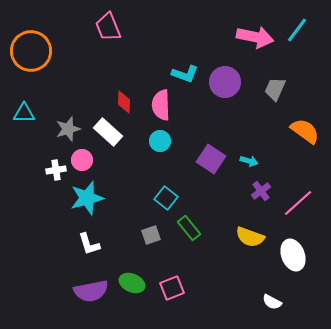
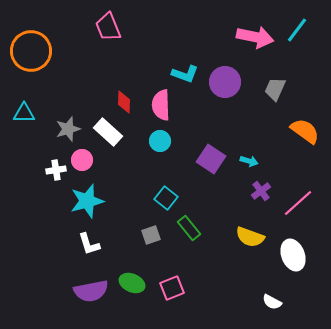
cyan star: moved 3 px down
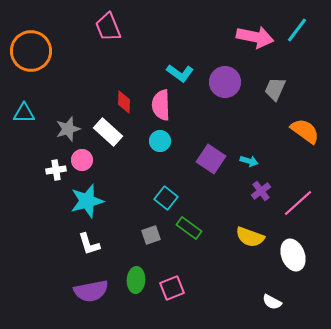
cyan L-shape: moved 5 px left, 1 px up; rotated 16 degrees clockwise
green rectangle: rotated 15 degrees counterclockwise
green ellipse: moved 4 px right, 3 px up; rotated 70 degrees clockwise
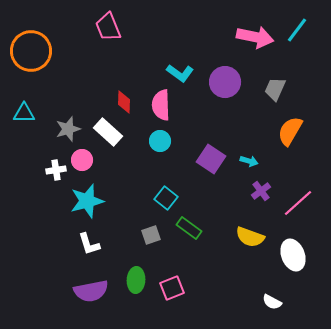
orange semicircle: moved 15 px left; rotated 96 degrees counterclockwise
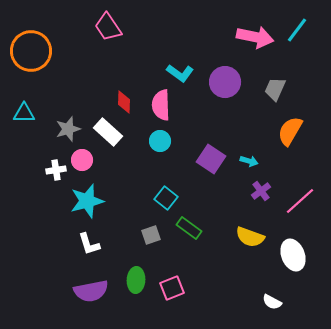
pink trapezoid: rotated 12 degrees counterclockwise
pink line: moved 2 px right, 2 px up
